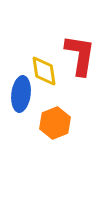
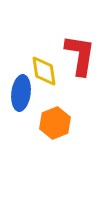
blue ellipse: moved 1 px up
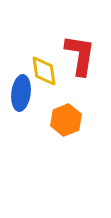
orange hexagon: moved 11 px right, 3 px up
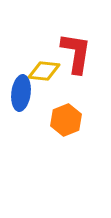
red L-shape: moved 4 px left, 2 px up
yellow diamond: rotated 76 degrees counterclockwise
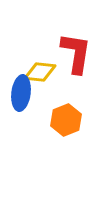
yellow diamond: moved 4 px left, 1 px down
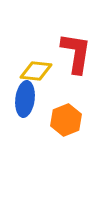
yellow diamond: moved 4 px left, 1 px up
blue ellipse: moved 4 px right, 6 px down
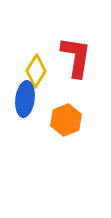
red L-shape: moved 4 px down
yellow diamond: rotated 64 degrees counterclockwise
